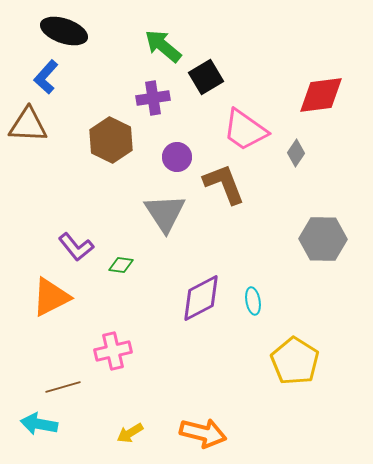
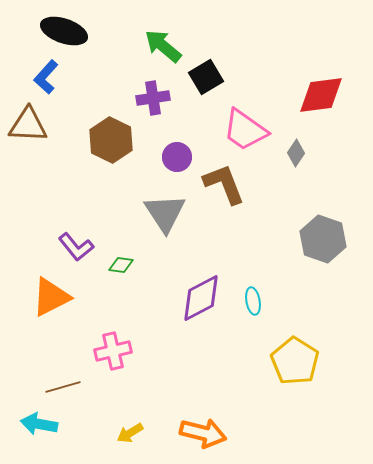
gray hexagon: rotated 18 degrees clockwise
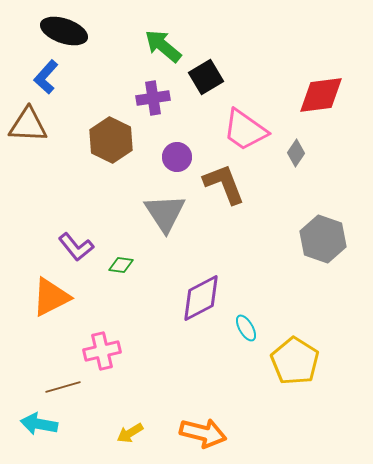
cyan ellipse: moved 7 px left, 27 px down; rotated 20 degrees counterclockwise
pink cross: moved 11 px left
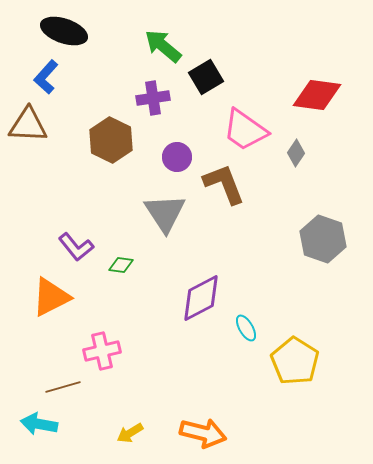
red diamond: moved 4 px left; rotated 15 degrees clockwise
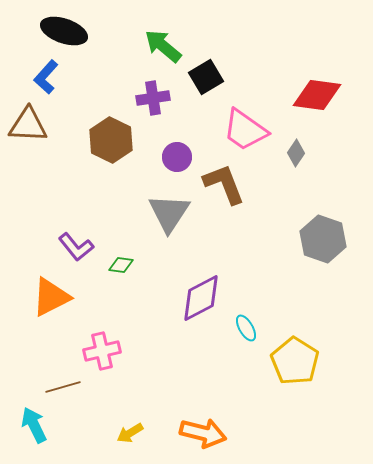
gray triangle: moved 4 px right; rotated 6 degrees clockwise
cyan arrow: moved 5 px left, 1 px down; rotated 54 degrees clockwise
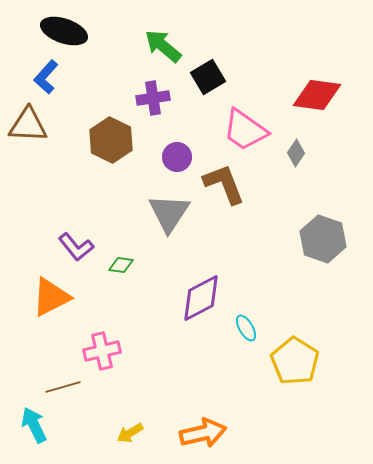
black square: moved 2 px right
orange arrow: rotated 27 degrees counterclockwise
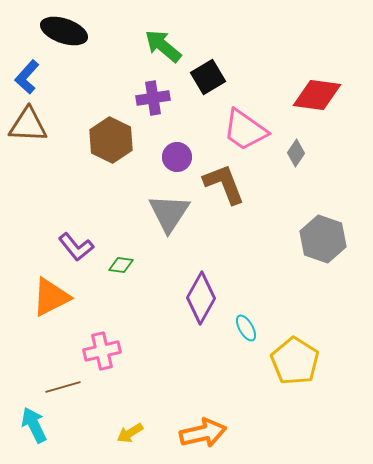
blue L-shape: moved 19 px left
purple diamond: rotated 33 degrees counterclockwise
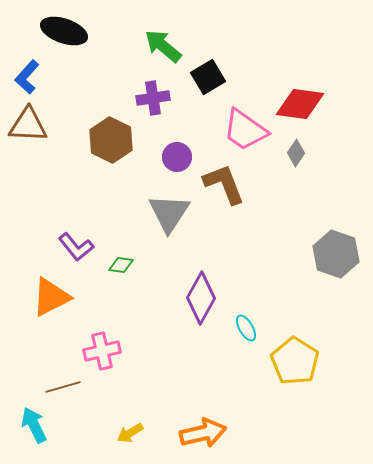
red diamond: moved 17 px left, 9 px down
gray hexagon: moved 13 px right, 15 px down
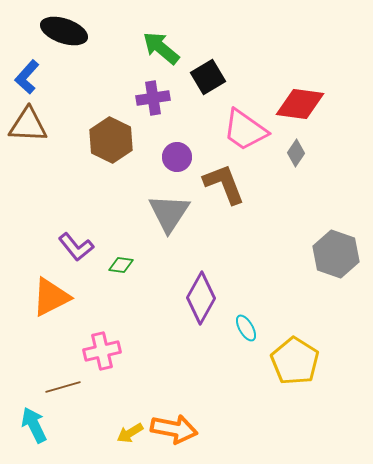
green arrow: moved 2 px left, 2 px down
orange arrow: moved 29 px left, 4 px up; rotated 24 degrees clockwise
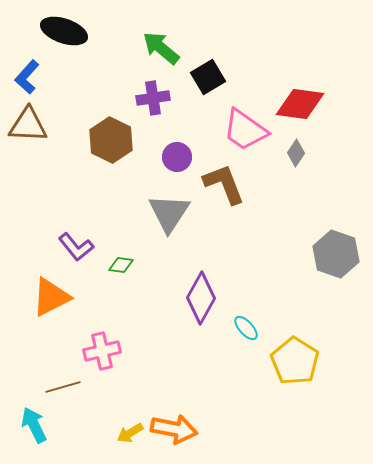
cyan ellipse: rotated 12 degrees counterclockwise
